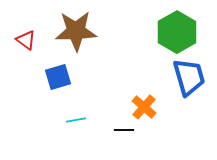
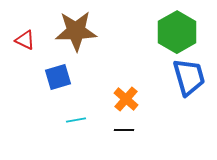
red triangle: moved 1 px left; rotated 10 degrees counterclockwise
orange cross: moved 18 px left, 8 px up
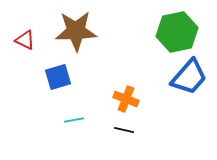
green hexagon: rotated 18 degrees clockwise
blue trapezoid: rotated 57 degrees clockwise
orange cross: rotated 20 degrees counterclockwise
cyan line: moved 2 px left
black line: rotated 12 degrees clockwise
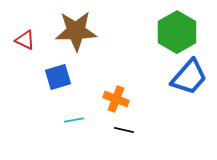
green hexagon: rotated 18 degrees counterclockwise
orange cross: moved 10 px left
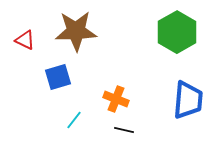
blue trapezoid: moved 1 px left, 23 px down; rotated 36 degrees counterclockwise
cyan line: rotated 42 degrees counterclockwise
